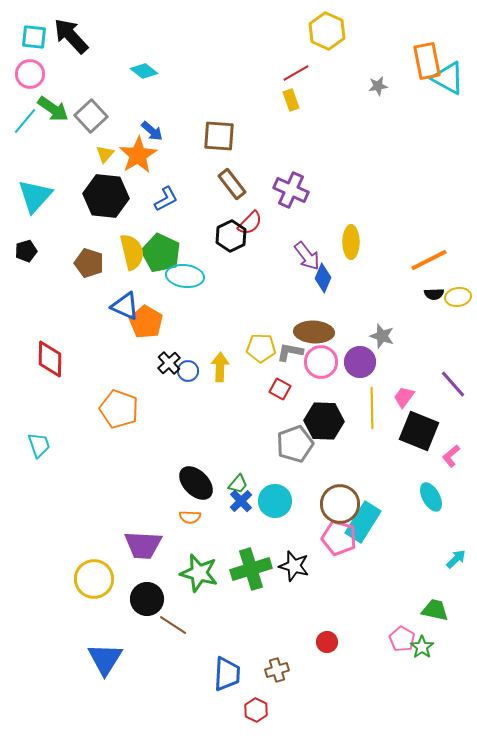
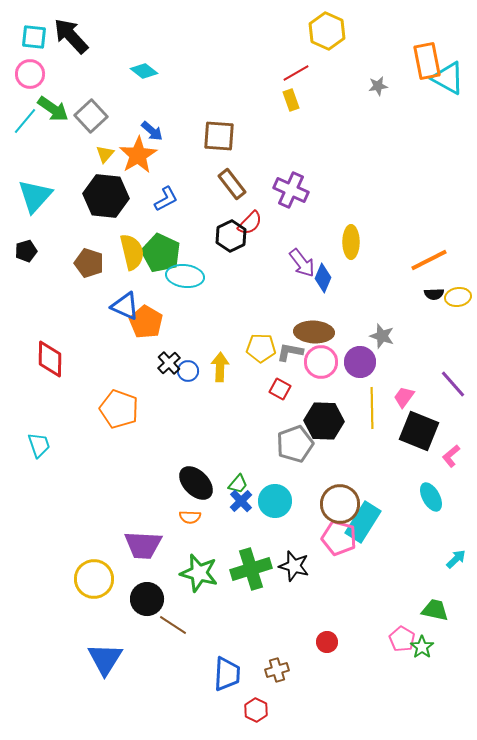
purple arrow at (307, 256): moved 5 px left, 7 px down
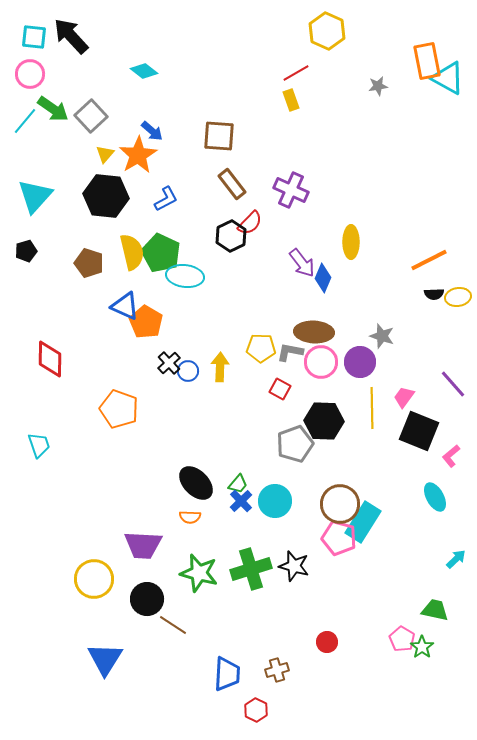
cyan ellipse at (431, 497): moved 4 px right
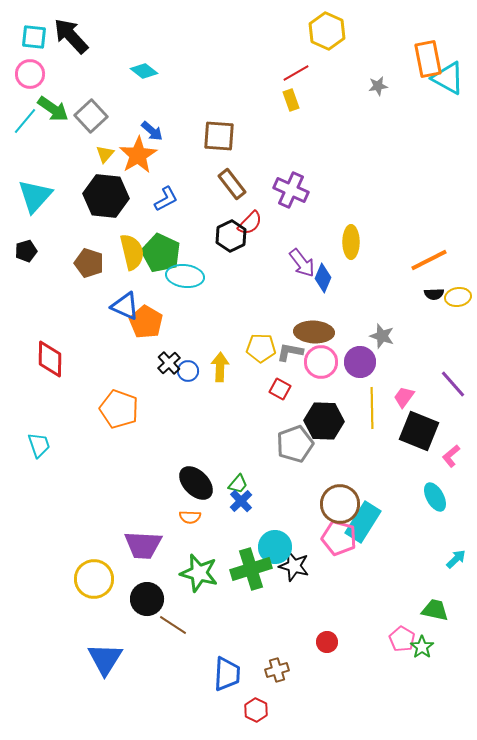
orange rectangle at (427, 61): moved 1 px right, 2 px up
cyan circle at (275, 501): moved 46 px down
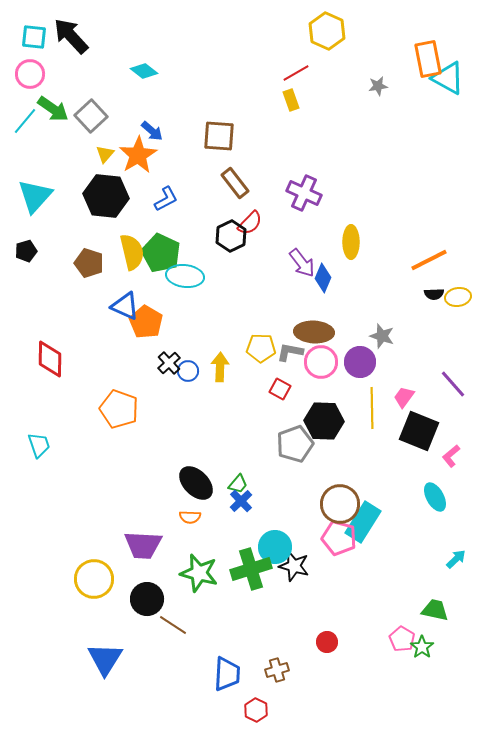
brown rectangle at (232, 184): moved 3 px right, 1 px up
purple cross at (291, 190): moved 13 px right, 3 px down
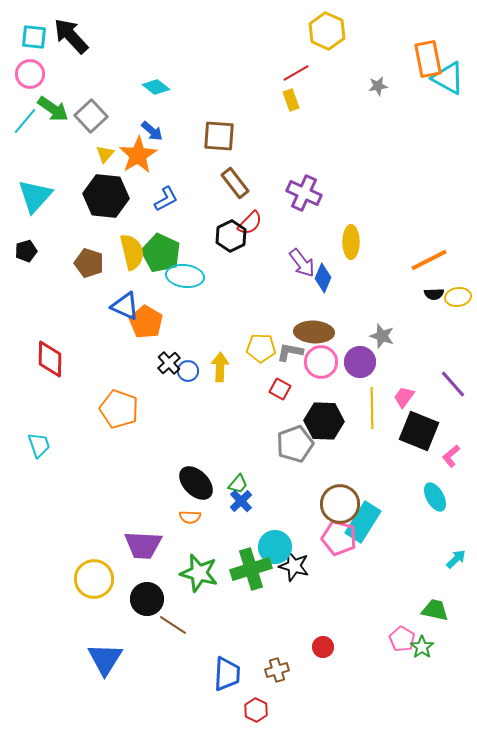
cyan diamond at (144, 71): moved 12 px right, 16 px down
red circle at (327, 642): moved 4 px left, 5 px down
